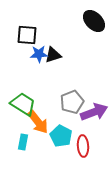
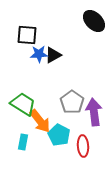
black triangle: rotated 12 degrees counterclockwise
gray pentagon: rotated 15 degrees counterclockwise
purple arrow: rotated 76 degrees counterclockwise
orange arrow: moved 2 px right, 1 px up
cyan pentagon: moved 2 px left, 1 px up
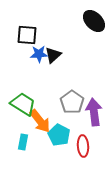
black triangle: rotated 12 degrees counterclockwise
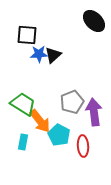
gray pentagon: rotated 15 degrees clockwise
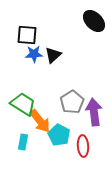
blue star: moved 5 px left
gray pentagon: rotated 10 degrees counterclockwise
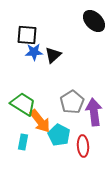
blue star: moved 2 px up
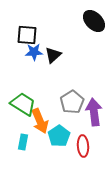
orange arrow: rotated 15 degrees clockwise
cyan pentagon: moved 1 px down; rotated 10 degrees clockwise
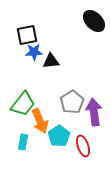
black square: rotated 15 degrees counterclockwise
black triangle: moved 2 px left, 6 px down; rotated 36 degrees clockwise
green trapezoid: rotated 96 degrees clockwise
red ellipse: rotated 15 degrees counterclockwise
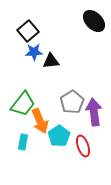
black square: moved 1 px right, 4 px up; rotated 30 degrees counterclockwise
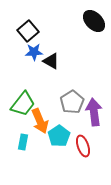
black triangle: rotated 36 degrees clockwise
